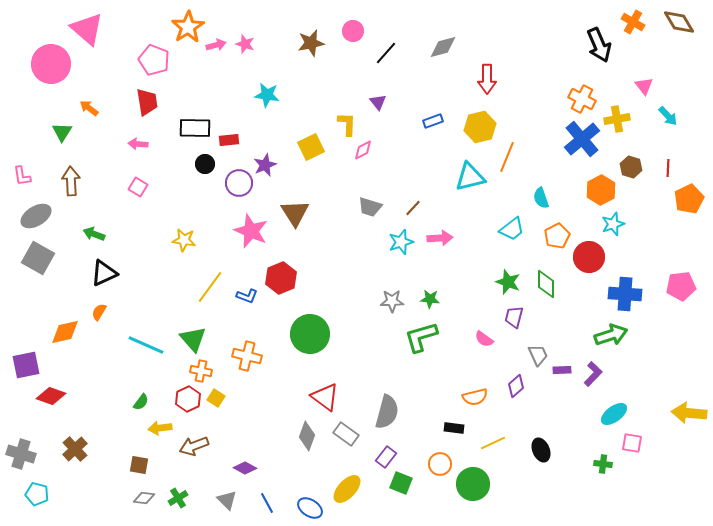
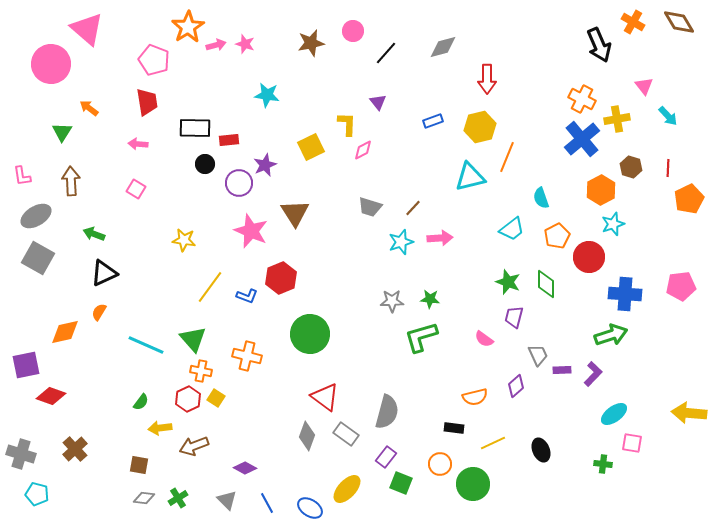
pink square at (138, 187): moved 2 px left, 2 px down
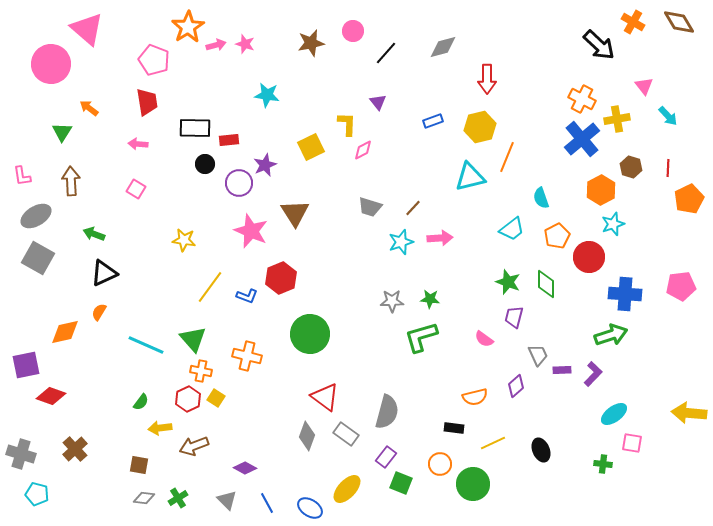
black arrow at (599, 45): rotated 24 degrees counterclockwise
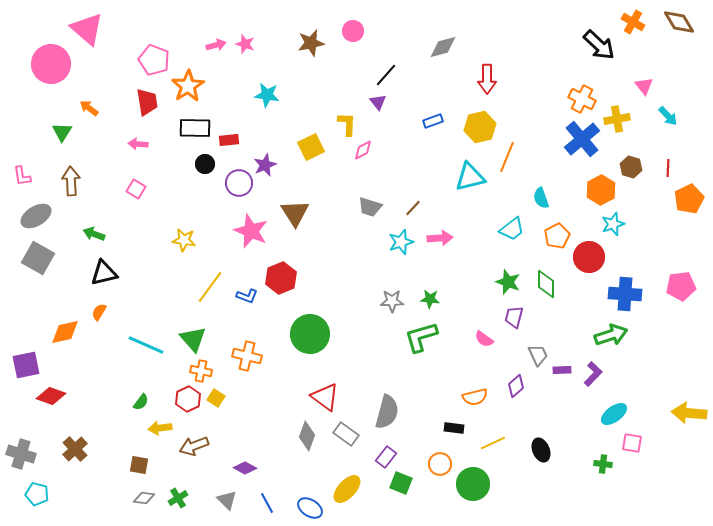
orange star at (188, 27): moved 59 px down
black line at (386, 53): moved 22 px down
black triangle at (104, 273): rotated 12 degrees clockwise
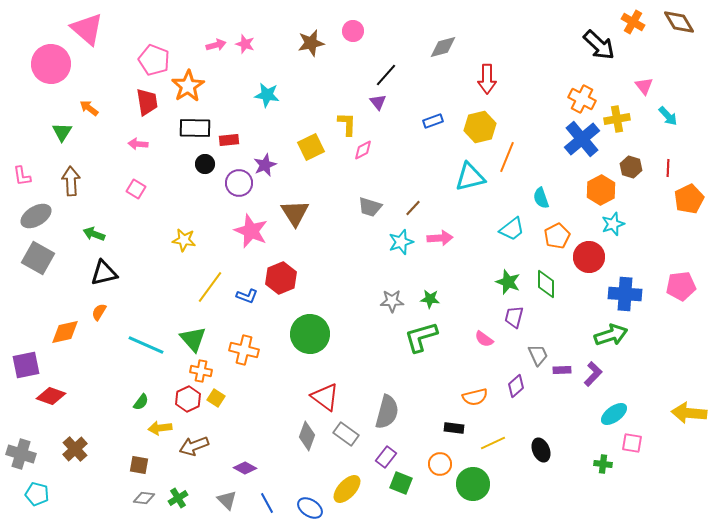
orange cross at (247, 356): moved 3 px left, 6 px up
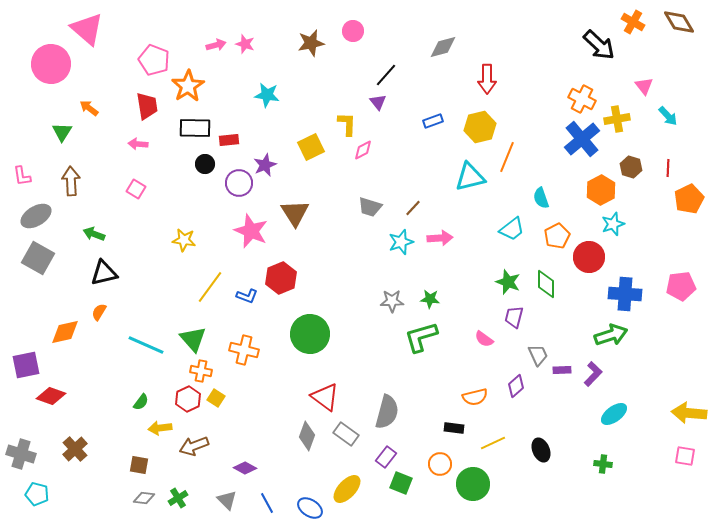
red trapezoid at (147, 102): moved 4 px down
pink square at (632, 443): moved 53 px right, 13 px down
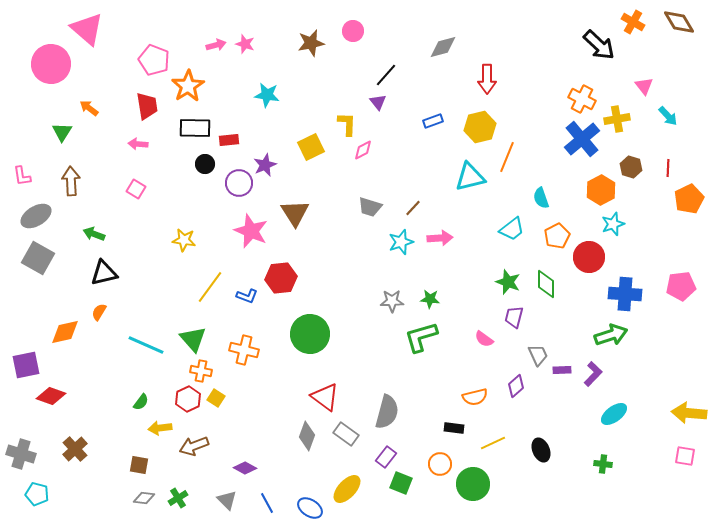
red hexagon at (281, 278): rotated 16 degrees clockwise
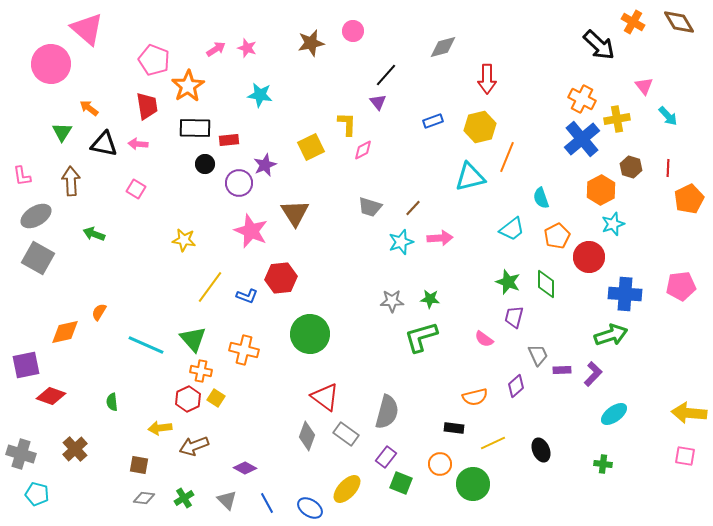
pink star at (245, 44): moved 2 px right, 4 px down
pink arrow at (216, 45): moved 4 px down; rotated 18 degrees counterclockwise
cyan star at (267, 95): moved 7 px left
black triangle at (104, 273): moved 129 px up; rotated 24 degrees clockwise
green semicircle at (141, 402): moved 29 px left; rotated 138 degrees clockwise
green cross at (178, 498): moved 6 px right
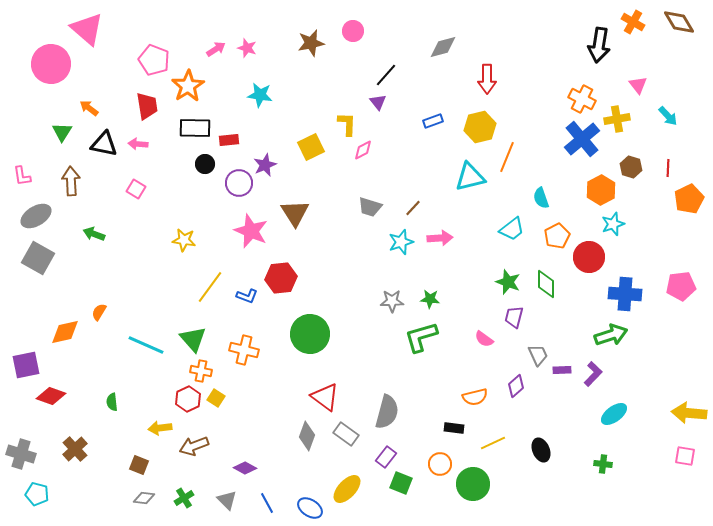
black arrow at (599, 45): rotated 56 degrees clockwise
pink triangle at (644, 86): moved 6 px left, 1 px up
brown square at (139, 465): rotated 12 degrees clockwise
